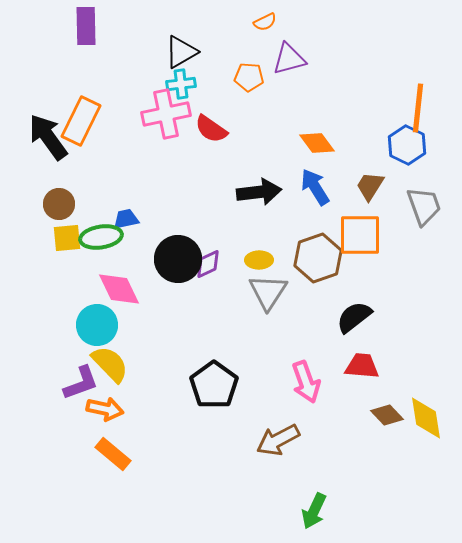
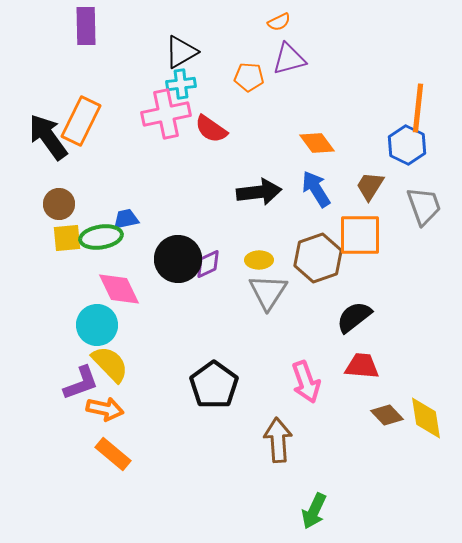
orange semicircle at (265, 22): moved 14 px right
blue arrow at (315, 187): moved 1 px right, 2 px down
brown arrow at (278, 440): rotated 114 degrees clockwise
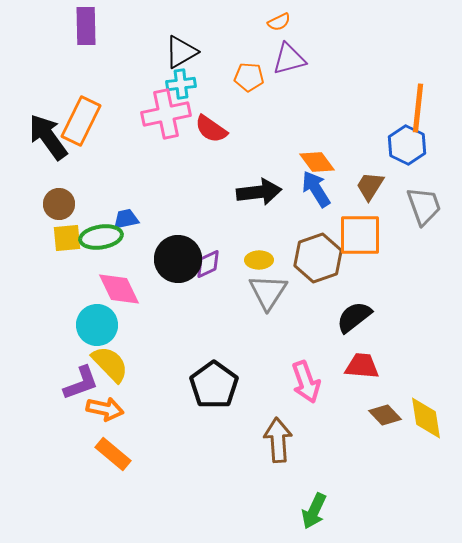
orange diamond at (317, 143): moved 19 px down
brown diamond at (387, 415): moved 2 px left
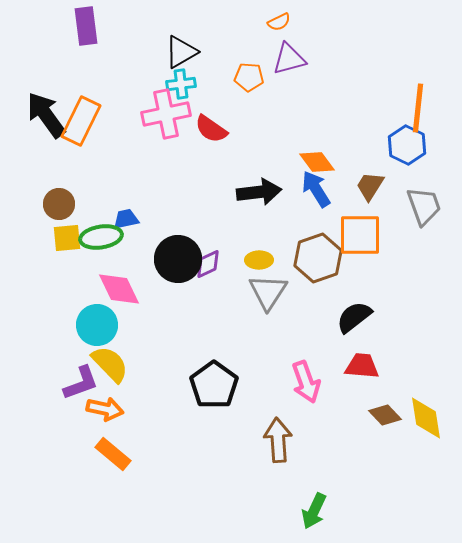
purple rectangle at (86, 26): rotated 6 degrees counterclockwise
black arrow at (48, 137): moved 2 px left, 22 px up
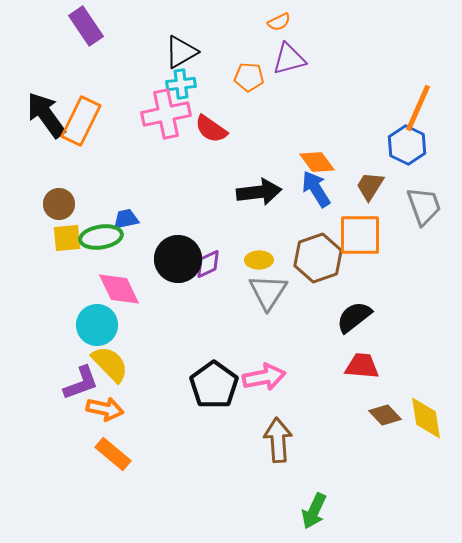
purple rectangle at (86, 26): rotated 27 degrees counterclockwise
orange line at (418, 108): rotated 18 degrees clockwise
pink arrow at (306, 382): moved 42 px left, 5 px up; rotated 81 degrees counterclockwise
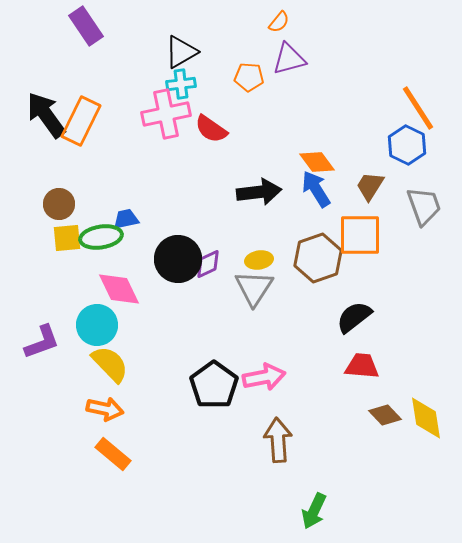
orange semicircle at (279, 22): rotated 25 degrees counterclockwise
orange line at (418, 108): rotated 57 degrees counterclockwise
yellow ellipse at (259, 260): rotated 8 degrees counterclockwise
gray triangle at (268, 292): moved 14 px left, 4 px up
purple L-shape at (81, 383): moved 39 px left, 41 px up
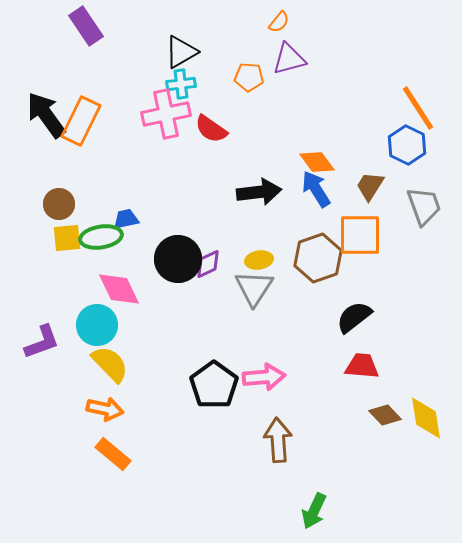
pink arrow at (264, 377): rotated 6 degrees clockwise
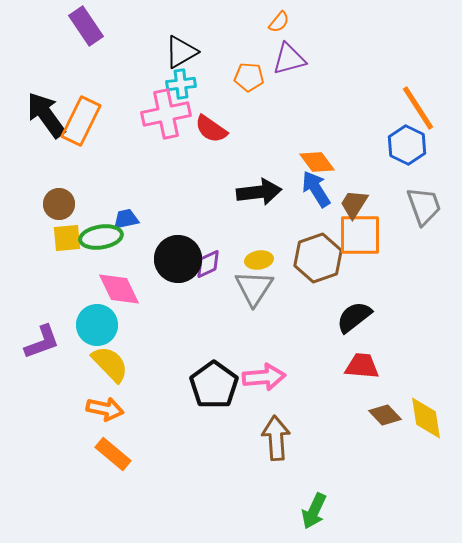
brown trapezoid at (370, 186): moved 16 px left, 18 px down
brown arrow at (278, 440): moved 2 px left, 2 px up
